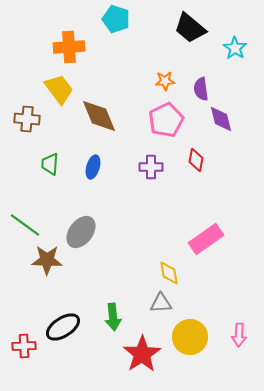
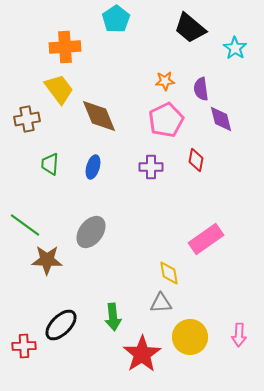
cyan pentagon: rotated 20 degrees clockwise
orange cross: moved 4 px left
brown cross: rotated 15 degrees counterclockwise
gray ellipse: moved 10 px right
black ellipse: moved 2 px left, 2 px up; rotated 12 degrees counterclockwise
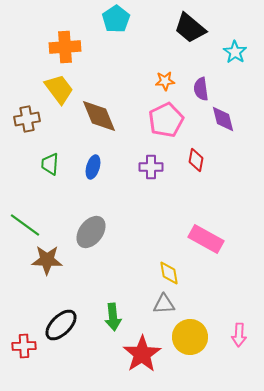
cyan star: moved 4 px down
purple diamond: moved 2 px right
pink rectangle: rotated 64 degrees clockwise
gray triangle: moved 3 px right, 1 px down
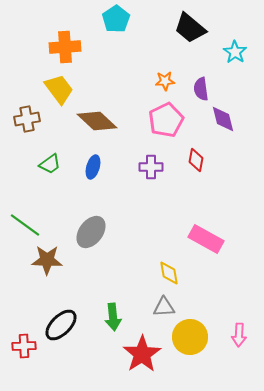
brown diamond: moved 2 px left, 5 px down; rotated 24 degrees counterclockwise
green trapezoid: rotated 130 degrees counterclockwise
gray triangle: moved 3 px down
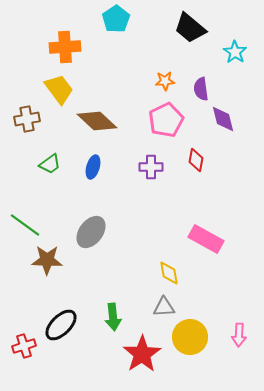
red cross: rotated 15 degrees counterclockwise
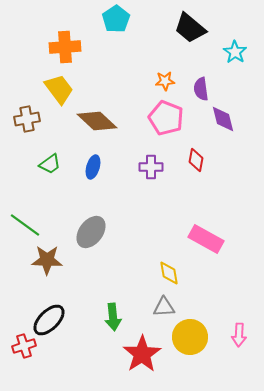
pink pentagon: moved 2 px up; rotated 24 degrees counterclockwise
black ellipse: moved 12 px left, 5 px up
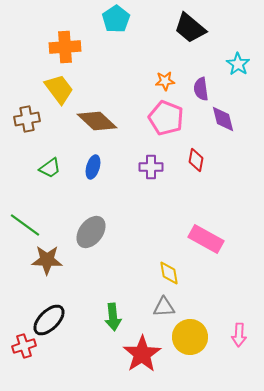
cyan star: moved 3 px right, 12 px down
green trapezoid: moved 4 px down
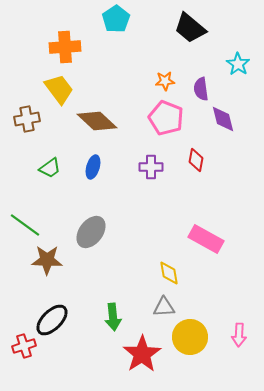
black ellipse: moved 3 px right
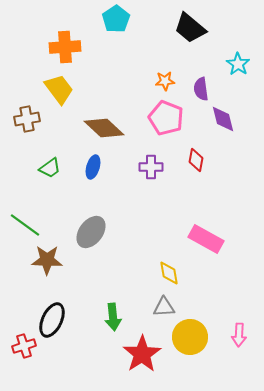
brown diamond: moved 7 px right, 7 px down
black ellipse: rotated 20 degrees counterclockwise
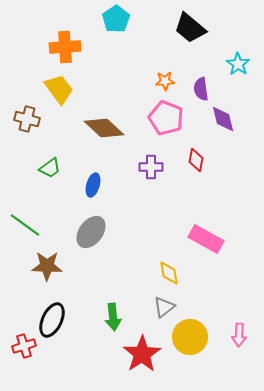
brown cross: rotated 25 degrees clockwise
blue ellipse: moved 18 px down
brown star: moved 6 px down
gray triangle: rotated 35 degrees counterclockwise
